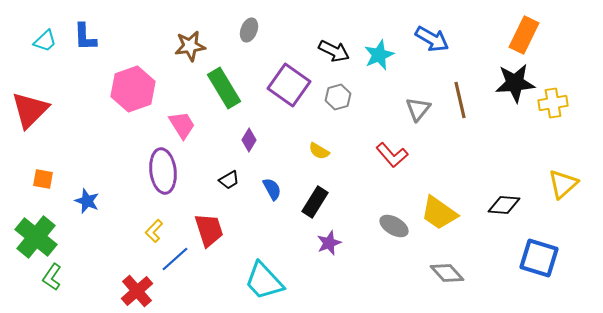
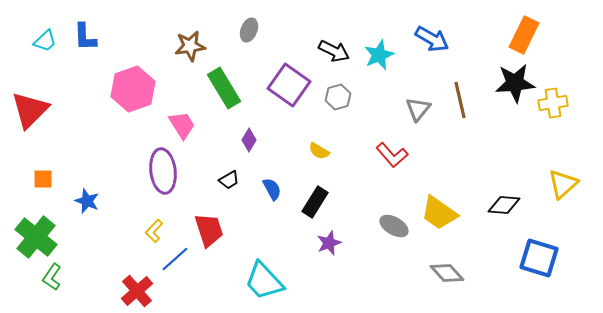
orange square at (43, 179): rotated 10 degrees counterclockwise
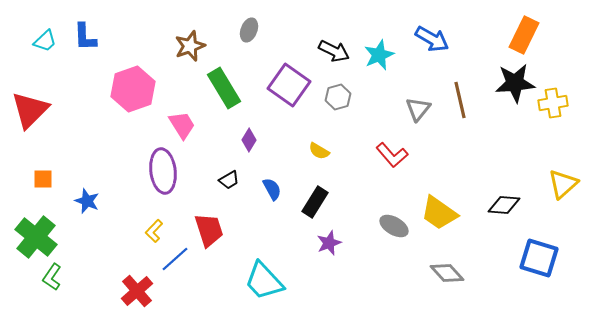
brown star at (190, 46): rotated 12 degrees counterclockwise
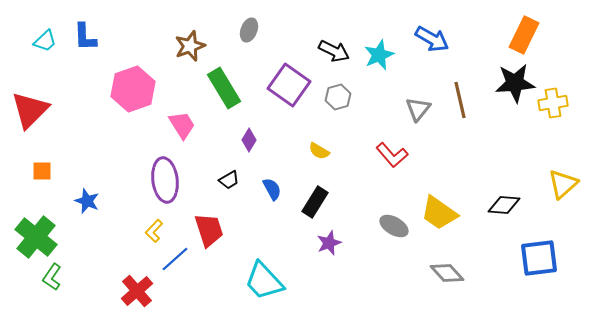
purple ellipse at (163, 171): moved 2 px right, 9 px down
orange square at (43, 179): moved 1 px left, 8 px up
blue square at (539, 258): rotated 24 degrees counterclockwise
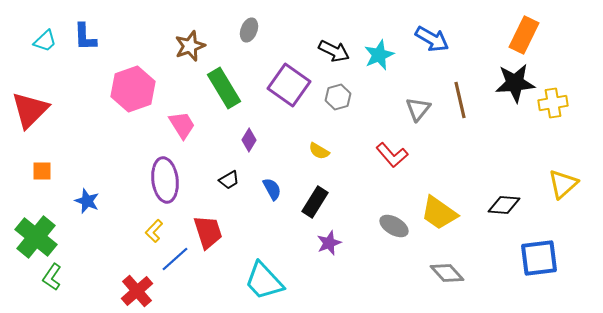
red trapezoid at (209, 230): moved 1 px left, 2 px down
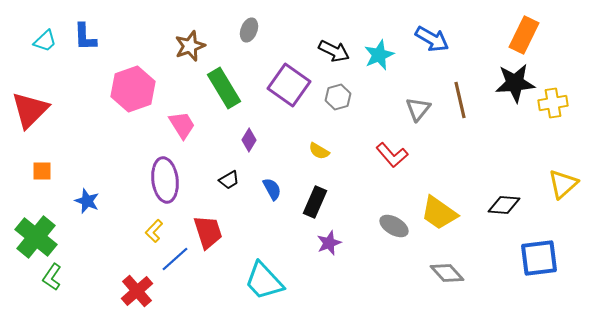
black rectangle at (315, 202): rotated 8 degrees counterclockwise
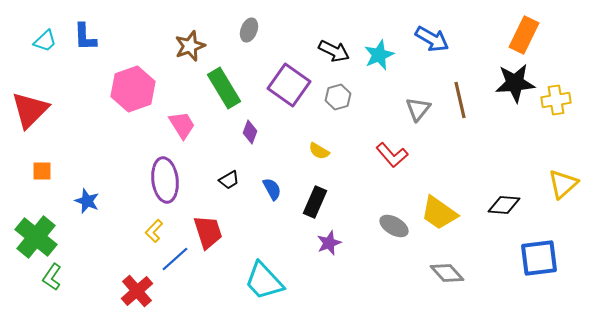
yellow cross at (553, 103): moved 3 px right, 3 px up
purple diamond at (249, 140): moved 1 px right, 8 px up; rotated 10 degrees counterclockwise
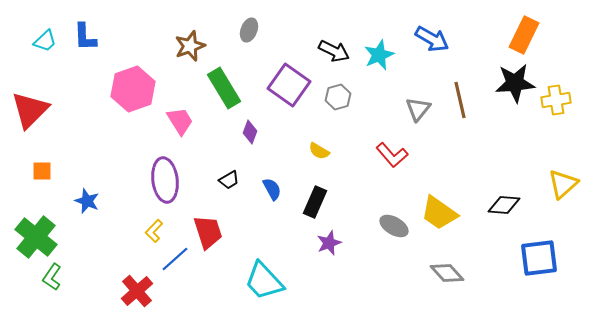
pink trapezoid at (182, 125): moved 2 px left, 4 px up
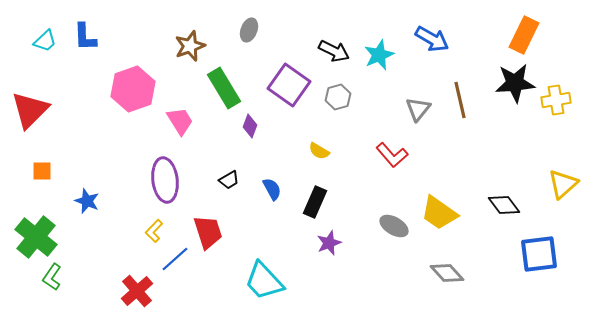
purple diamond at (250, 132): moved 6 px up
black diamond at (504, 205): rotated 48 degrees clockwise
blue square at (539, 258): moved 4 px up
